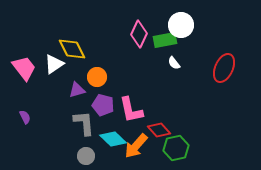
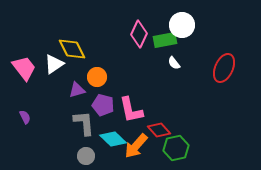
white circle: moved 1 px right
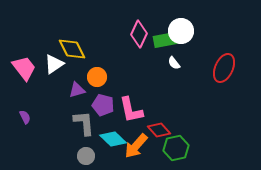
white circle: moved 1 px left, 6 px down
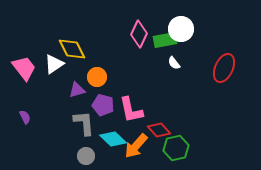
white circle: moved 2 px up
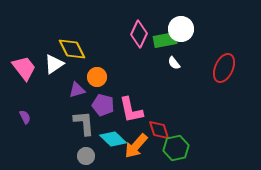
red diamond: rotated 25 degrees clockwise
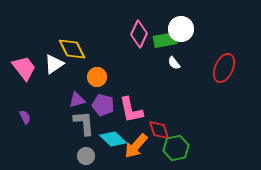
purple triangle: moved 10 px down
